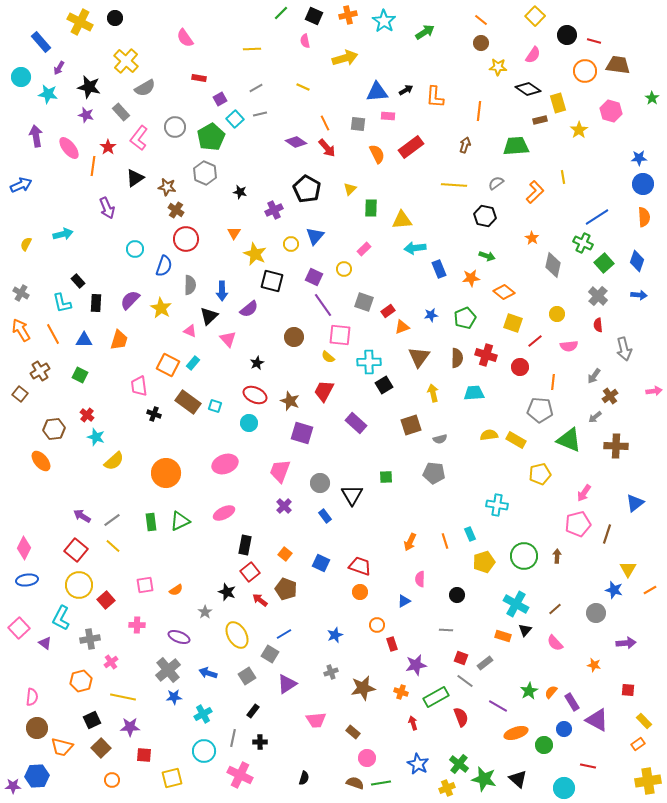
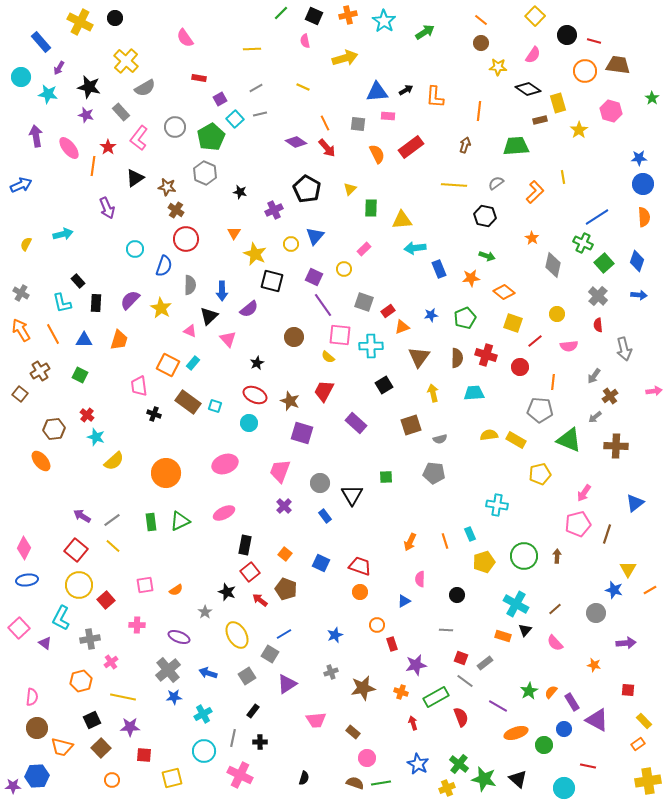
cyan cross at (369, 362): moved 2 px right, 16 px up
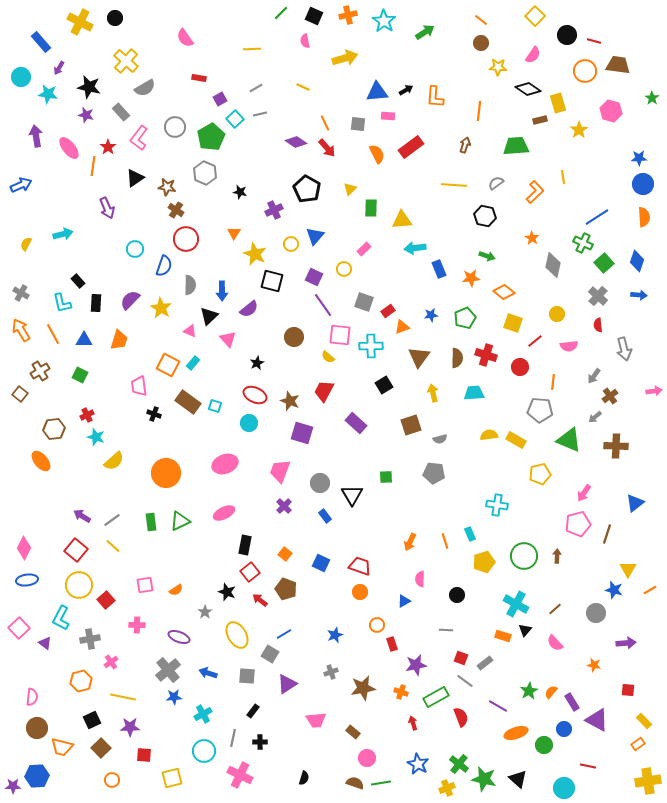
red cross at (87, 415): rotated 24 degrees clockwise
gray square at (247, 676): rotated 36 degrees clockwise
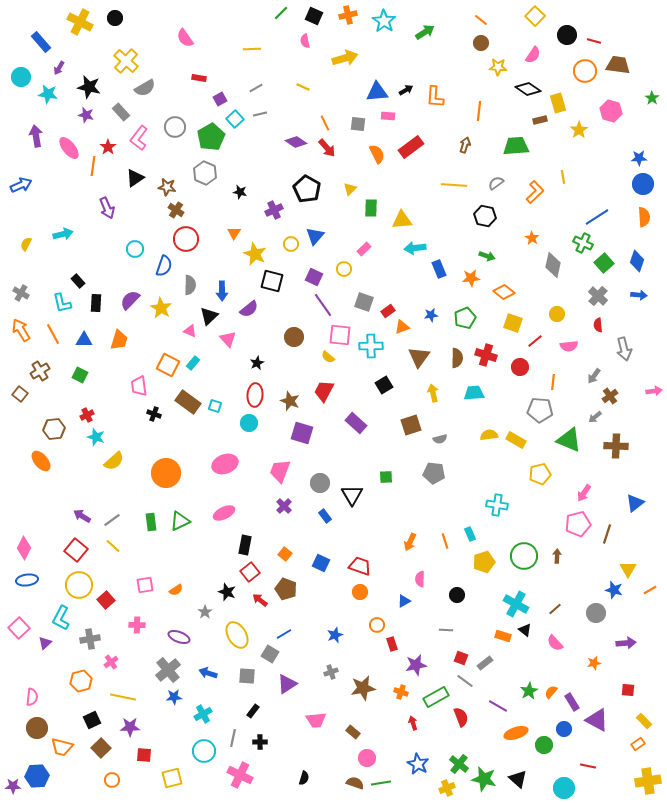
red ellipse at (255, 395): rotated 70 degrees clockwise
black triangle at (525, 630): rotated 32 degrees counterclockwise
purple triangle at (45, 643): rotated 40 degrees clockwise
orange star at (594, 665): moved 2 px up; rotated 24 degrees counterclockwise
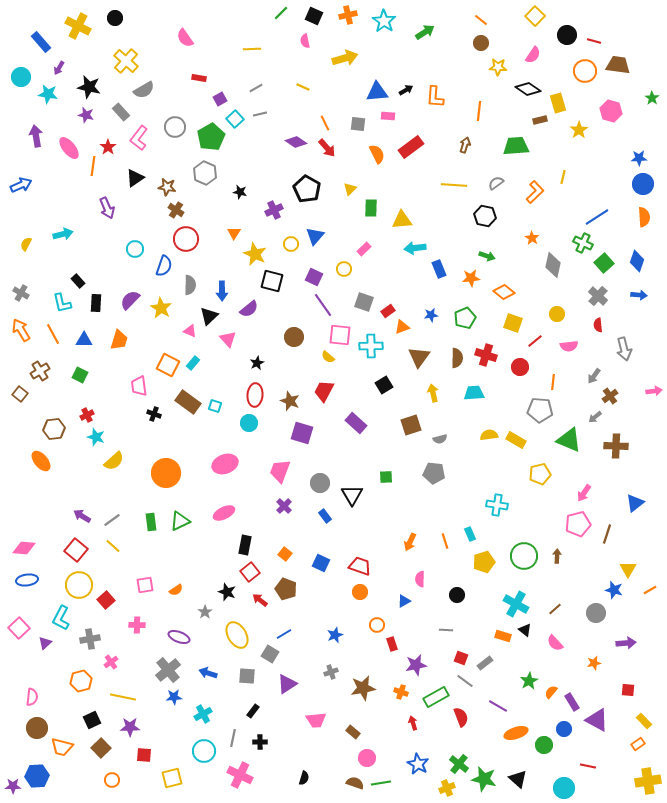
yellow cross at (80, 22): moved 2 px left, 4 px down
gray semicircle at (145, 88): moved 1 px left, 2 px down
yellow line at (563, 177): rotated 24 degrees clockwise
pink diamond at (24, 548): rotated 70 degrees clockwise
green star at (529, 691): moved 10 px up
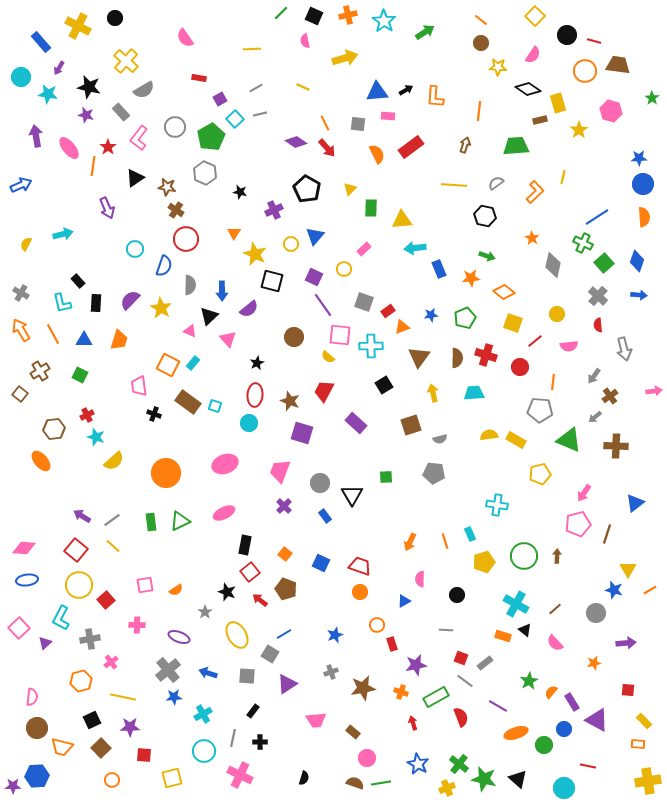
orange rectangle at (638, 744): rotated 40 degrees clockwise
